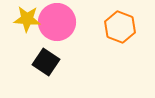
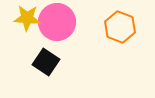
yellow star: moved 1 px up
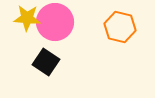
pink circle: moved 2 px left
orange hexagon: rotated 8 degrees counterclockwise
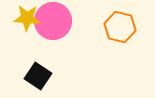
pink circle: moved 2 px left, 1 px up
black square: moved 8 px left, 14 px down
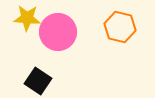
pink circle: moved 5 px right, 11 px down
black square: moved 5 px down
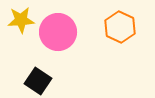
yellow star: moved 6 px left, 2 px down; rotated 8 degrees counterclockwise
orange hexagon: rotated 12 degrees clockwise
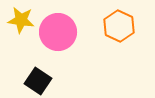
yellow star: rotated 12 degrees clockwise
orange hexagon: moved 1 px left, 1 px up
